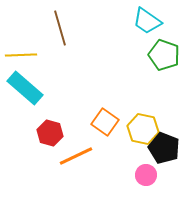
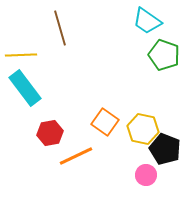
cyan rectangle: rotated 12 degrees clockwise
red hexagon: rotated 25 degrees counterclockwise
black pentagon: moved 1 px right, 1 px down
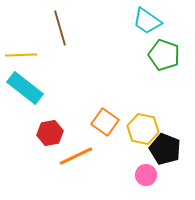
cyan rectangle: rotated 15 degrees counterclockwise
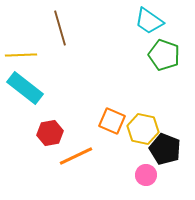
cyan trapezoid: moved 2 px right
orange square: moved 7 px right, 1 px up; rotated 12 degrees counterclockwise
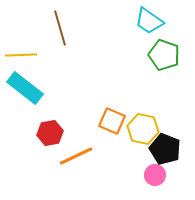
pink circle: moved 9 px right
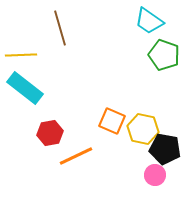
black pentagon: rotated 12 degrees counterclockwise
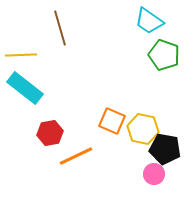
pink circle: moved 1 px left, 1 px up
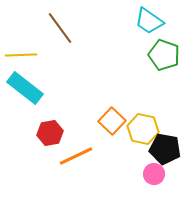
brown line: rotated 20 degrees counterclockwise
orange square: rotated 20 degrees clockwise
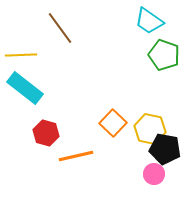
orange square: moved 1 px right, 2 px down
yellow hexagon: moved 7 px right
red hexagon: moved 4 px left; rotated 25 degrees clockwise
orange line: rotated 12 degrees clockwise
